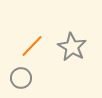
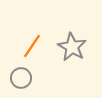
orange line: rotated 10 degrees counterclockwise
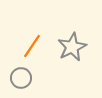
gray star: rotated 16 degrees clockwise
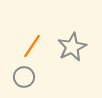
gray circle: moved 3 px right, 1 px up
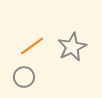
orange line: rotated 20 degrees clockwise
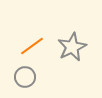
gray circle: moved 1 px right
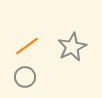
orange line: moved 5 px left
